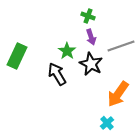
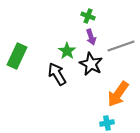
cyan cross: rotated 32 degrees clockwise
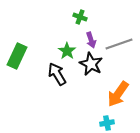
green cross: moved 8 px left, 1 px down
purple arrow: moved 3 px down
gray line: moved 2 px left, 2 px up
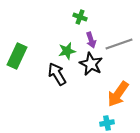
green star: rotated 24 degrees clockwise
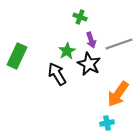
green star: rotated 18 degrees counterclockwise
black star: moved 2 px left
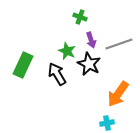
green star: rotated 18 degrees counterclockwise
green rectangle: moved 6 px right, 9 px down
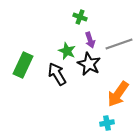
purple arrow: moved 1 px left
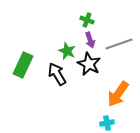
green cross: moved 7 px right, 3 px down
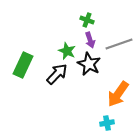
black arrow: rotated 75 degrees clockwise
